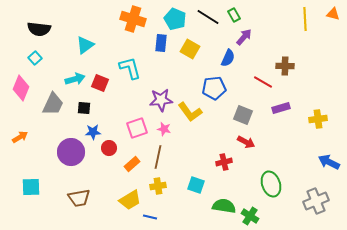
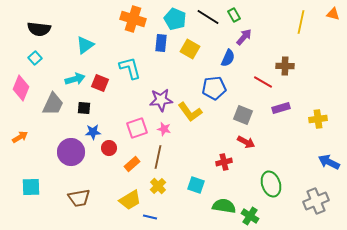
yellow line at (305, 19): moved 4 px left, 3 px down; rotated 15 degrees clockwise
yellow cross at (158, 186): rotated 35 degrees counterclockwise
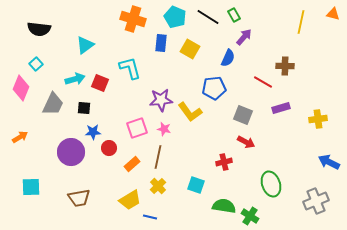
cyan pentagon at (175, 19): moved 2 px up
cyan square at (35, 58): moved 1 px right, 6 px down
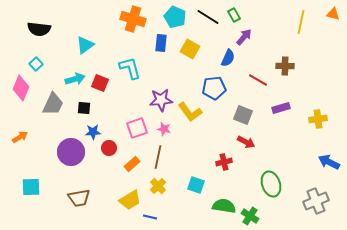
red line at (263, 82): moved 5 px left, 2 px up
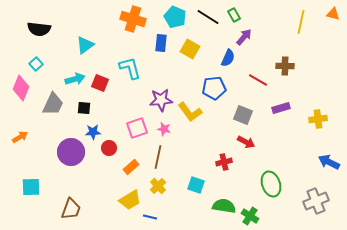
orange rectangle at (132, 164): moved 1 px left, 3 px down
brown trapezoid at (79, 198): moved 8 px left, 11 px down; rotated 60 degrees counterclockwise
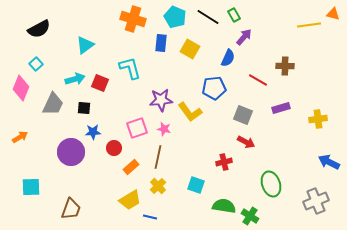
yellow line at (301, 22): moved 8 px right, 3 px down; rotated 70 degrees clockwise
black semicircle at (39, 29): rotated 35 degrees counterclockwise
red circle at (109, 148): moved 5 px right
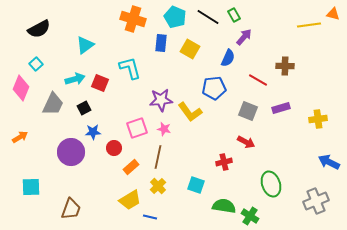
black square at (84, 108): rotated 32 degrees counterclockwise
gray square at (243, 115): moved 5 px right, 4 px up
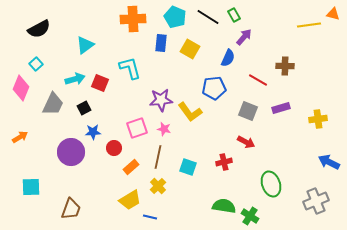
orange cross at (133, 19): rotated 20 degrees counterclockwise
cyan square at (196, 185): moved 8 px left, 18 px up
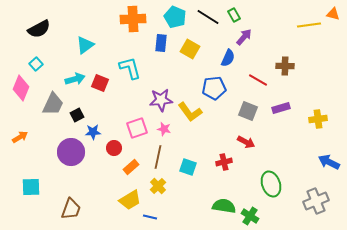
black square at (84, 108): moved 7 px left, 7 px down
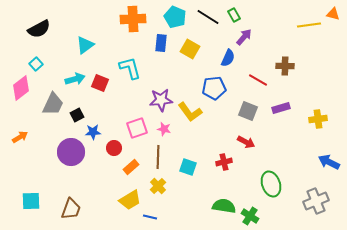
pink diamond at (21, 88): rotated 30 degrees clockwise
brown line at (158, 157): rotated 10 degrees counterclockwise
cyan square at (31, 187): moved 14 px down
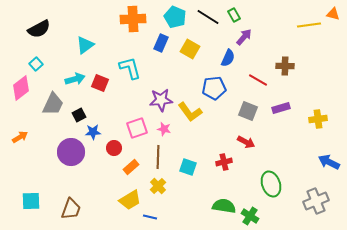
blue rectangle at (161, 43): rotated 18 degrees clockwise
black square at (77, 115): moved 2 px right
